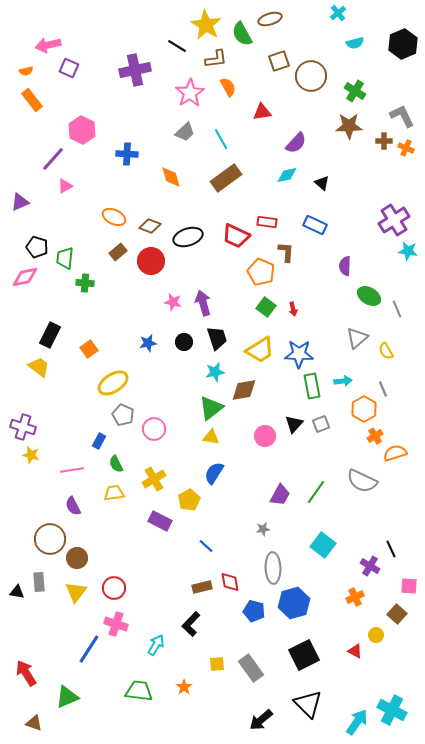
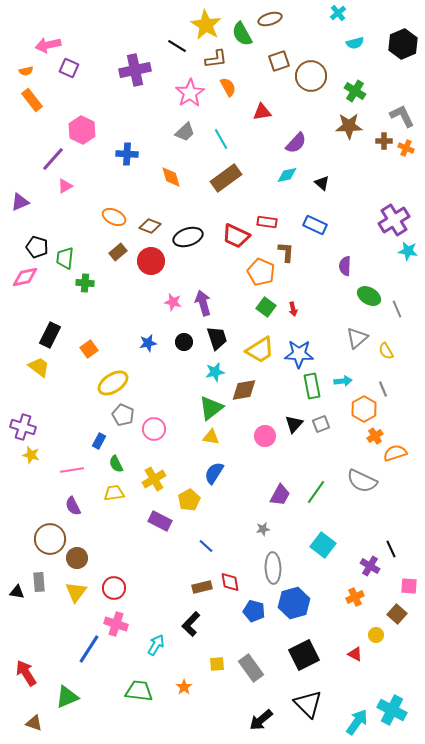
red triangle at (355, 651): moved 3 px down
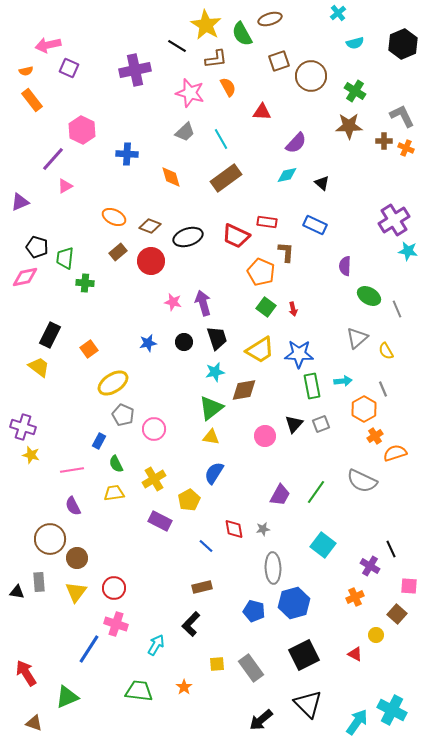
pink star at (190, 93): rotated 24 degrees counterclockwise
red triangle at (262, 112): rotated 12 degrees clockwise
red diamond at (230, 582): moved 4 px right, 53 px up
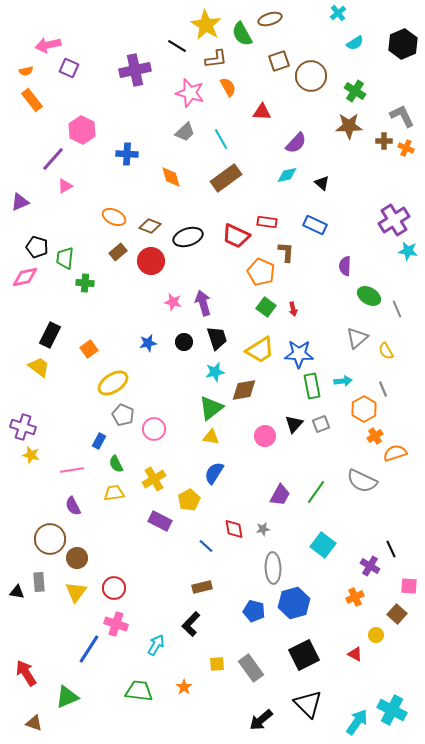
cyan semicircle at (355, 43): rotated 18 degrees counterclockwise
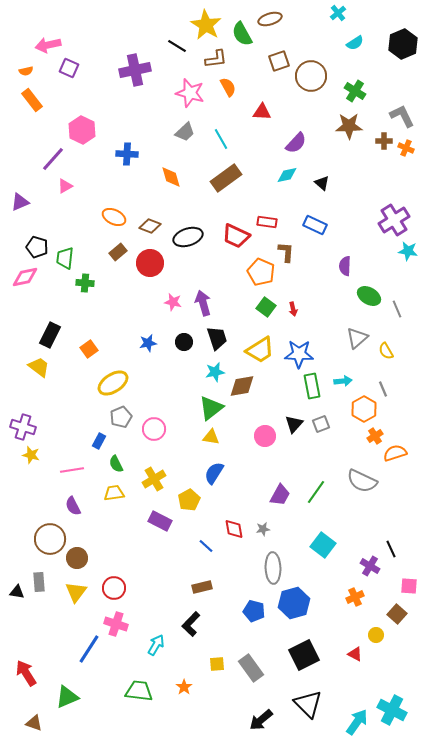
red circle at (151, 261): moved 1 px left, 2 px down
brown diamond at (244, 390): moved 2 px left, 4 px up
gray pentagon at (123, 415): moved 2 px left, 2 px down; rotated 25 degrees clockwise
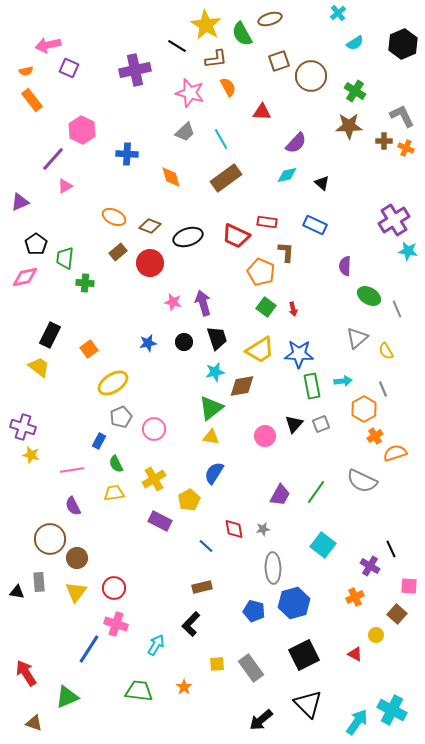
black pentagon at (37, 247): moved 1 px left, 3 px up; rotated 20 degrees clockwise
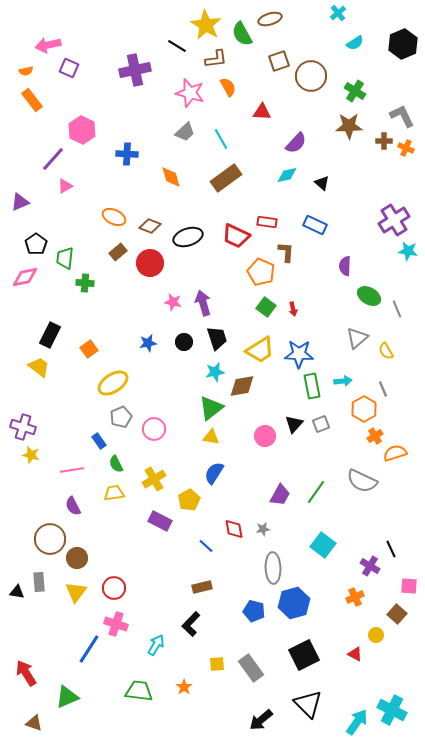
blue rectangle at (99, 441): rotated 63 degrees counterclockwise
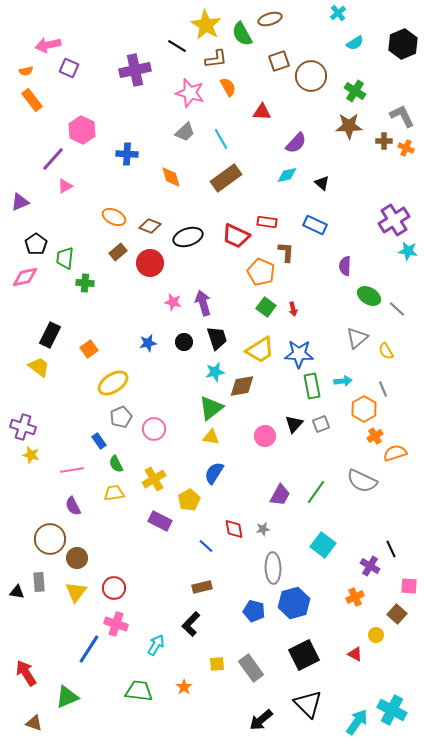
gray line at (397, 309): rotated 24 degrees counterclockwise
